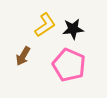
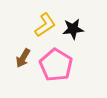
brown arrow: moved 2 px down
pink pentagon: moved 13 px left; rotated 8 degrees clockwise
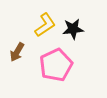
brown arrow: moved 6 px left, 6 px up
pink pentagon: rotated 16 degrees clockwise
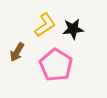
pink pentagon: rotated 16 degrees counterclockwise
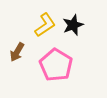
black star: moved 4 px up; rotated 15 degrees counterclockwise
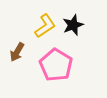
yellow L-shape: moved 1 px down
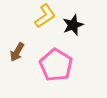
yellow L-shape: moved 10 px up
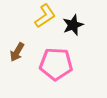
pink pentagon: moved 1 px up; rotated 28 degrees counterclockwise
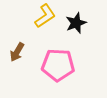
black star: moved 3 px right, 2 px up
pink pentagon: moved 2 px right, 1 px down
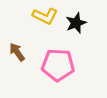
yellow L-shape: rotated 60 degrees clockwise
brown arrow: rotated 114 degrees clockwise
